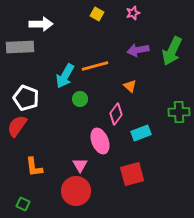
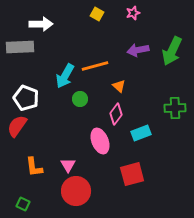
orange triangle: moved 11 px left
green cross: moved 4 px left, 4 px up
pink triangle: moved 12 px left
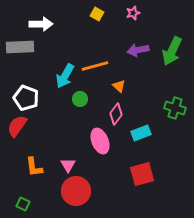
green cross: rotated 20 degrees clockwise
red square: moved 10 px right
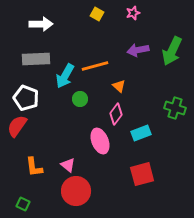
gray rectangle: moved 16 px right, 12 px down
pink triangle: rotated 21 degrees counterclockwise
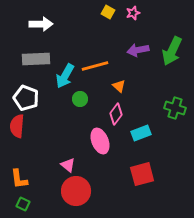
yellow square: moved 11 px right, 2 px up
red semicircle: rotated 30 degrees counterclockwise
orange L-shape: moved 15 px left, 12 px down
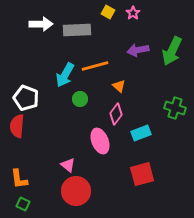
pink star: rotated 16 degrees counterclockwise
gray rectangle: moved 41 px right, 29 px up
cyan arrow: moved 1 px up
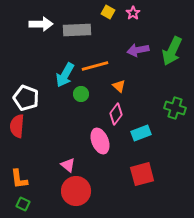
green circle: moved 1 px right, 5 px up
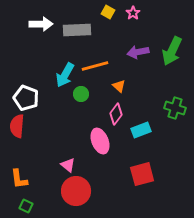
purple arrow: moved 2 px down
cyan rectangle: moved 3 px up
green square: moved 3 px right, 2 px down
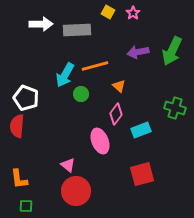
green square: rotated 24 degrees counterclockwise
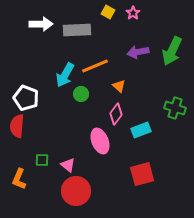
orange line: rotated 8 degrees counterclockwise
orange L-shape: rotated 30 degrees clockwise
green square: moved 16 px right, 46 px up
